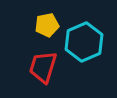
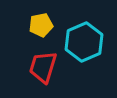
yellow pentagon: moved 6 px left
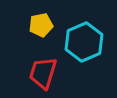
red trapezoid: moved 6 px down
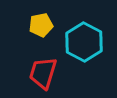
cyan hexagon: rotated 9 degrees counterclockwise
